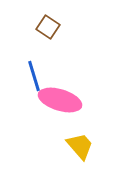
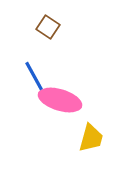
blue line: rotated 12 degrees counterclockwise
yellow trapezoid: moved 11 px right, 8 px up; rotated 56 degrees clockwise
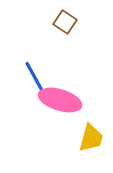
brown square: moved 17 px right, 5 px up
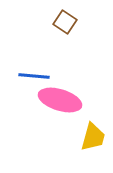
blue line: rotated 56 degrees counterclockwise
yellow trapezoid: moved 2 px right, 1 px up
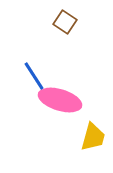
blue line: rotated 52 degrees clockwise
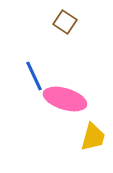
blue line: rotated 8 degrees clockwise
pink ellipse: moved 5 px right, 1 px up
